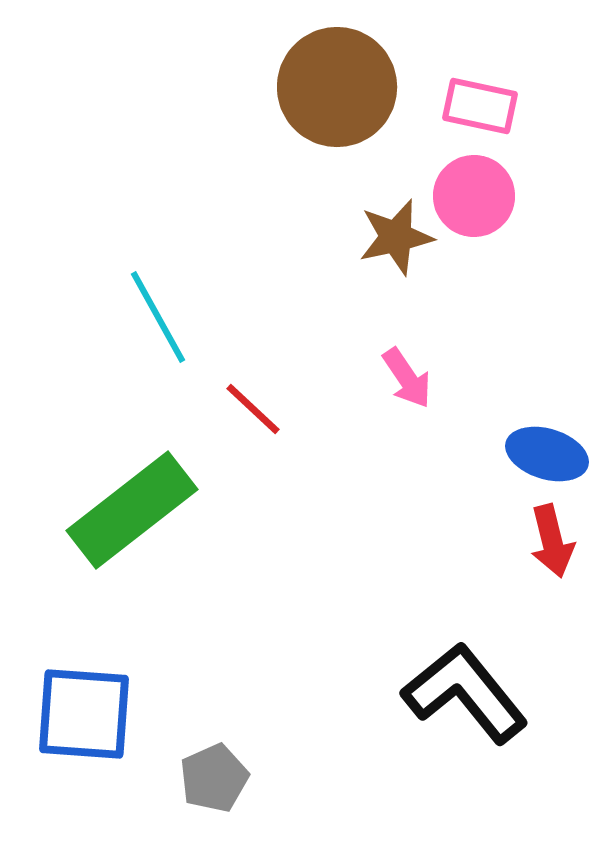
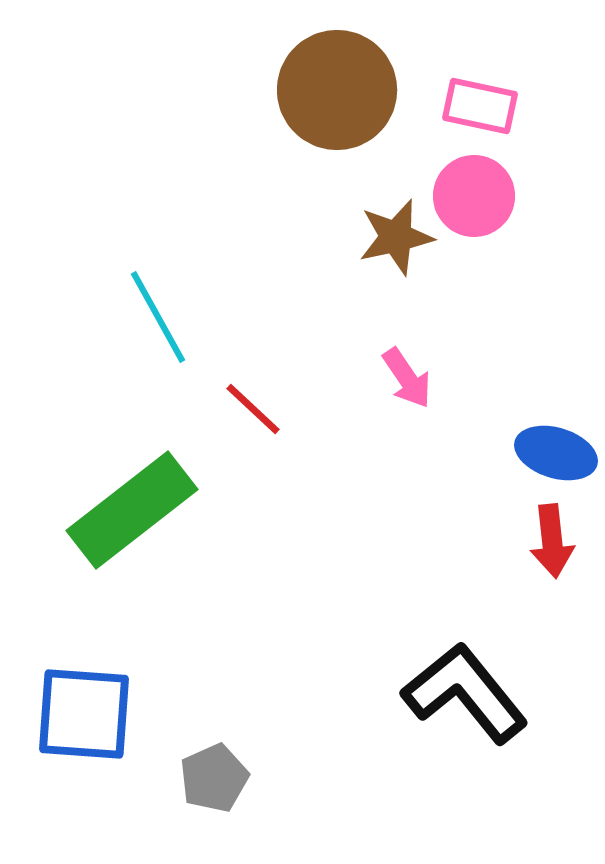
brown circle: moved 3 px down
blue ellipse: moved 9 px right, 1 px up
red arrow: rotated 8 degrees clockwise
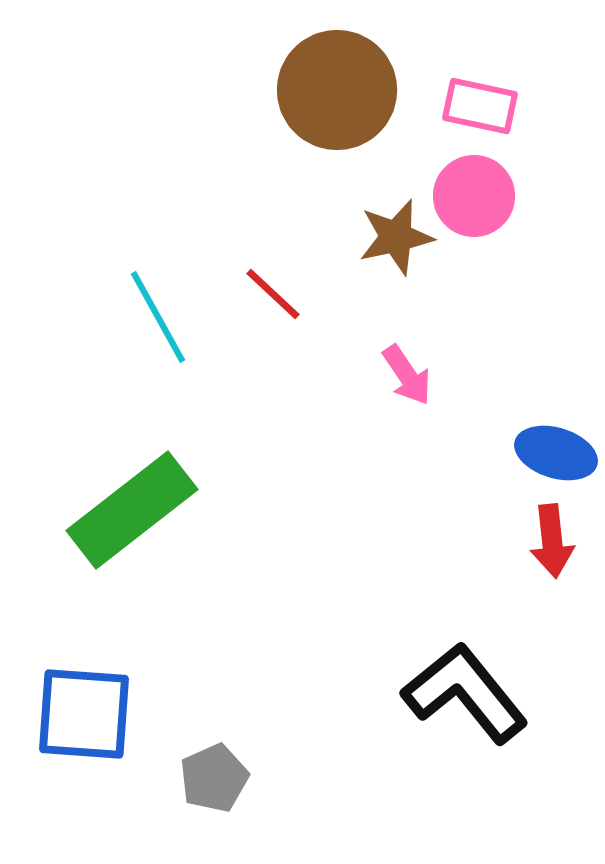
pink arrow: moved 3 px up
red line: moved 20 px right, 115 px up
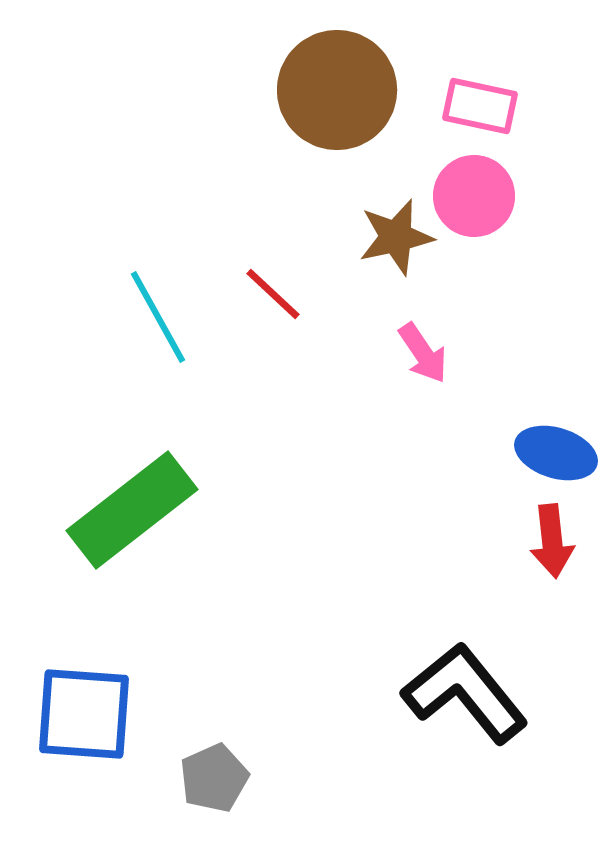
pink arrow: moved 16 px right, 22 px up
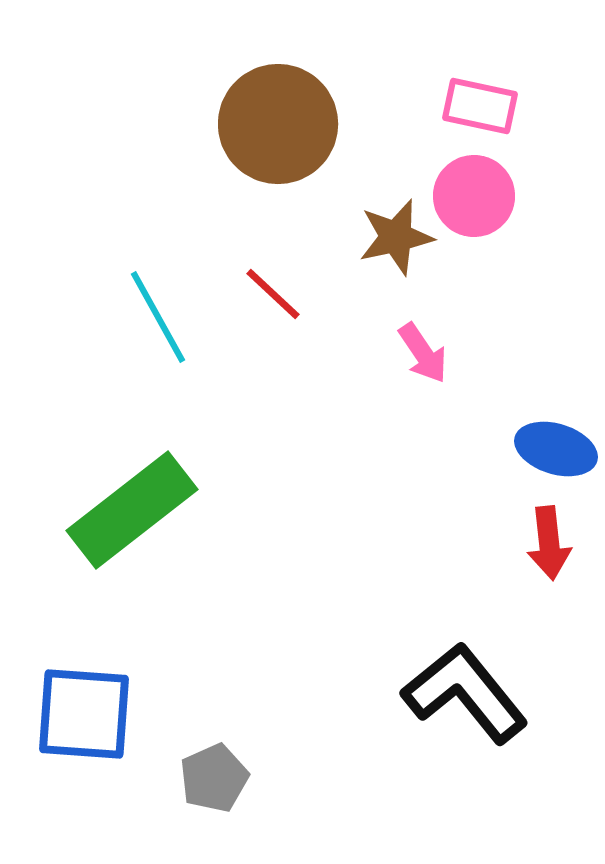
brown circle: moved 59 px left, 34 px down
blue ellipse: moved 4 px up
red arrow: moved 3 px left, 2 px down
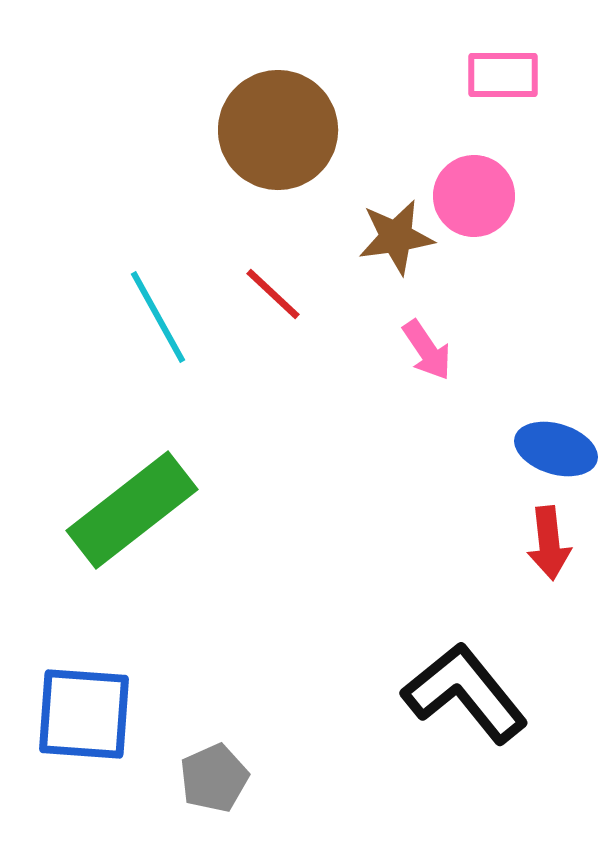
pink rectangle: moved 23 px right, 31 px up; rotated 12 degrees counterclockwise
brown circle: moved 6 px down
brown star: rotated 4 degrees clockwise
pink arrow: moved 4 px right, 3 px up
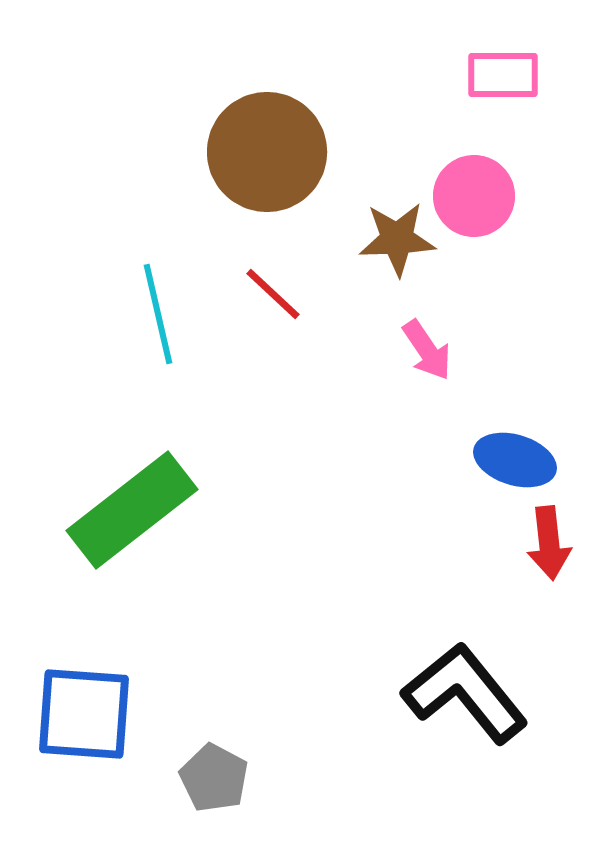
brown circle: moved 11 px left, 22 px down
brown star: moved 1 px right, 2 px down; rotated 6 degrees clockwise
cyan line: moved 3 px up; rotated 16 degrees clockwise
blue ellipse: moved 41 px left, 11 px down
gray pentagon: rotated 20 degrees counterclockwise
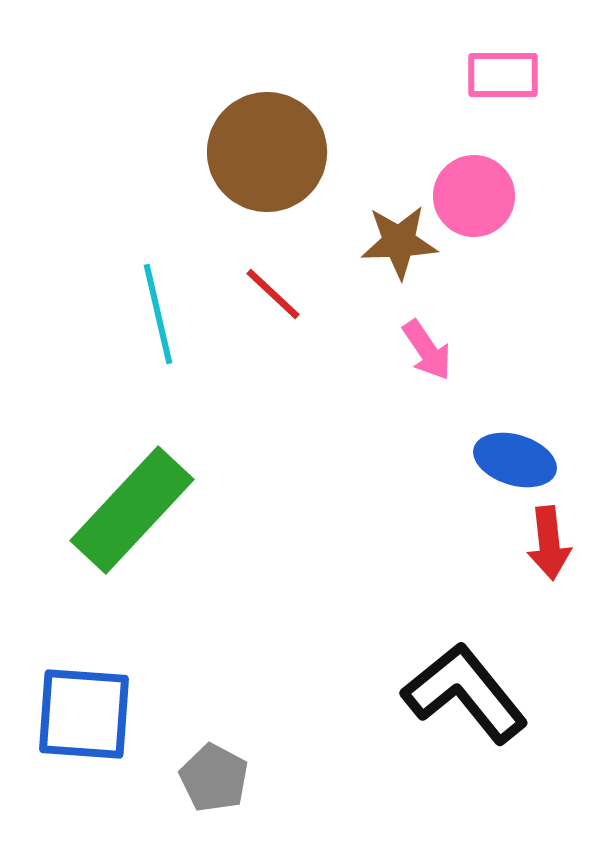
brown star: moved 2 px right, 3 px down
green rectangle: rotated 9 degrees counterclockwise
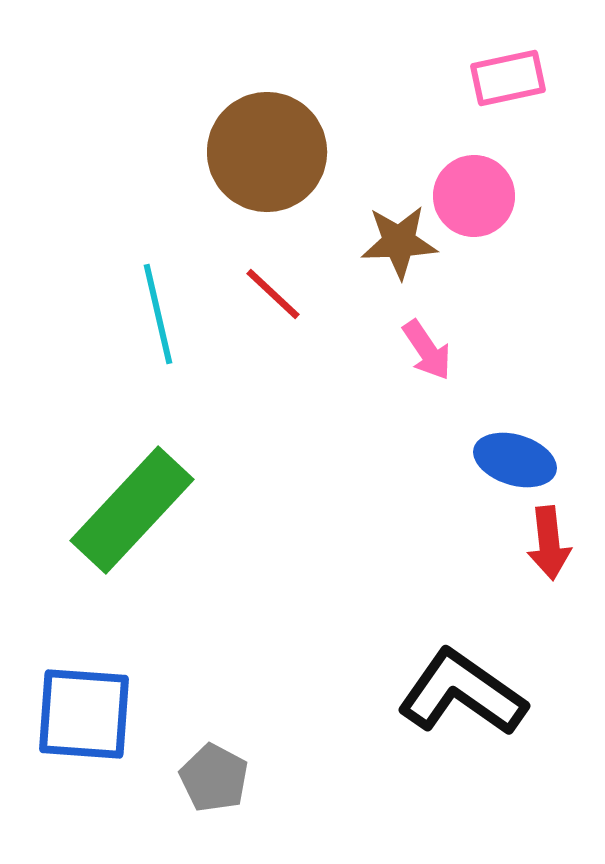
pink rectangle: moved 5 px right, 3 px down; rotated 12 degrees counterclockwise
black L-shape: moved 3 px left; rotated 16 degrees counterclockwise
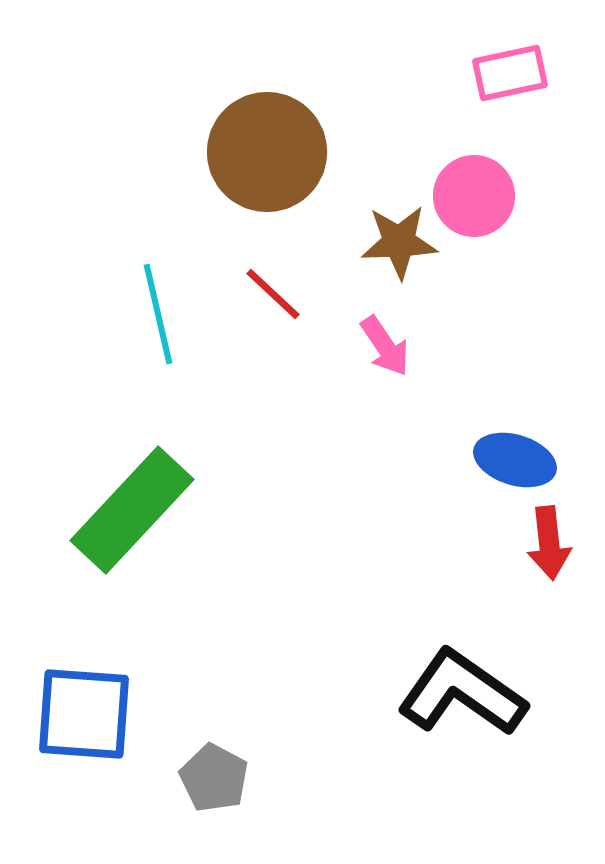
pink rectangle: moved 2 px right, 5 px up
pink arrow: moved 42 px left, 4 px up
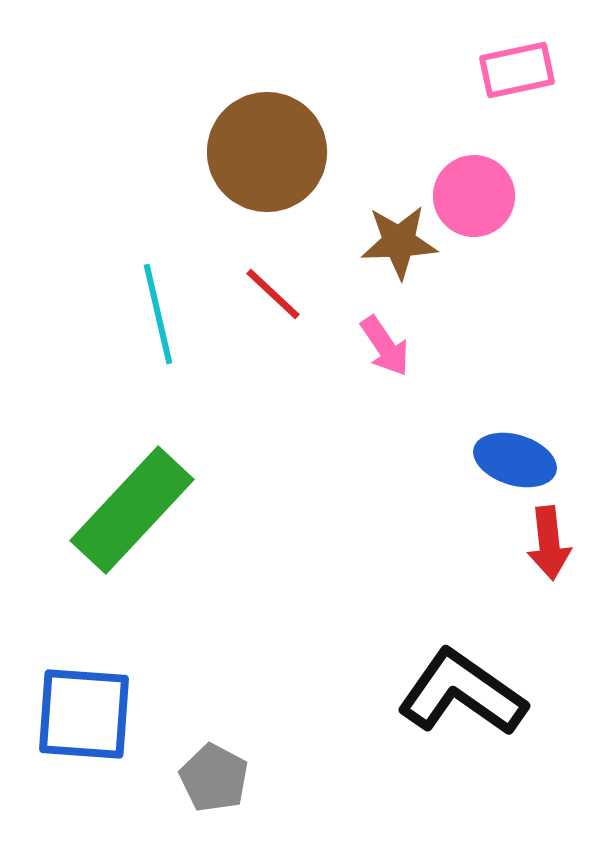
pink rectangle: moved 7 px right, 3 px up
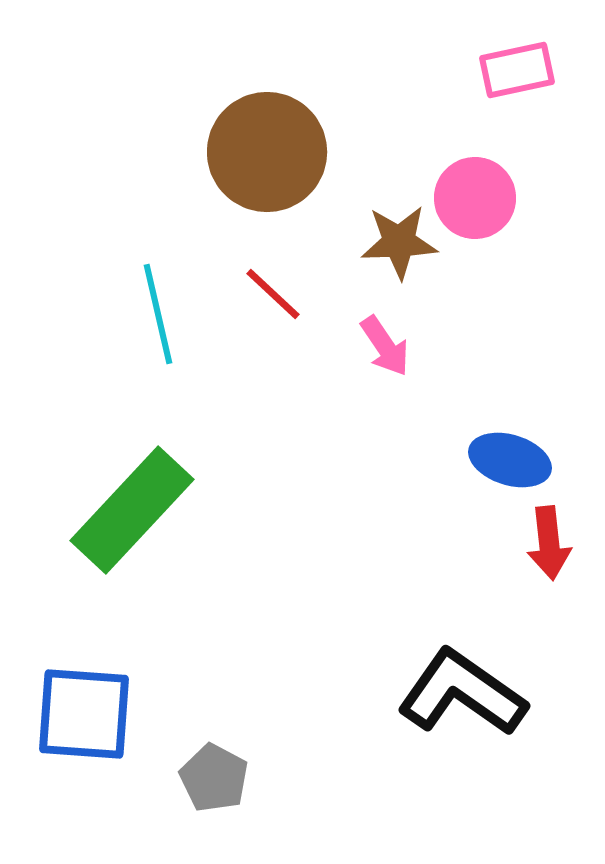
pink circle: moved 1 px right, 2 px down
blue ellipse: moved 5 px left
